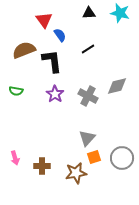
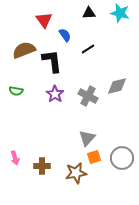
blue semicircle: moved 5 px right
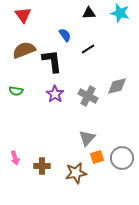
red triangle: moved 21 px left, 5 px up
orange square: moved 3 px right
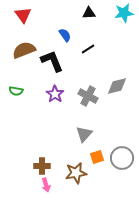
cyan star: moved 4 px right; rotated 24 degrees counterclockwise
black L-shape: rotated 15 degrees counterclockwise
gray triangle: moved 3 px left, 4 px up
pink arrow: moved 31 px right, 27 px down
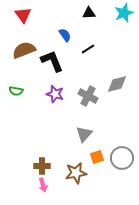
cyan star: rotated 12 degrees counterclockwise
gray diamond: moved 2 px up
purple star: rotated 18 degrees counterclockwise
pink arrow: moved 3 px left
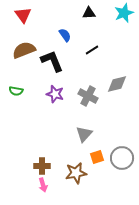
black line: moved 4 px right, 1 px down
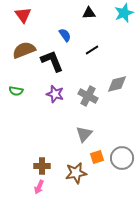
pink arrow: moved 4 px left, 2 px down; rotated 40 degrees clockwise
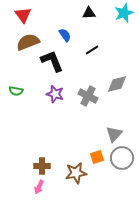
brown semicircle: moved 4 px right, 8 px up
gray triangle: moved 30 px right
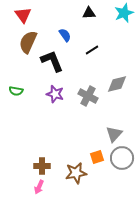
brown semicircle: rotated 45 degrees counterclockwise
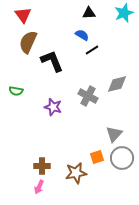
blue semicircle: moved 17 px right; rotated 24 degrees counterclockwise
purple star: moved 2 px left, 13 px down
